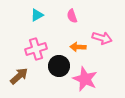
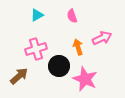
pink arrow: rotated 42 degrees counterclockwise
orange arrow: rotated 70 degrees clockwise
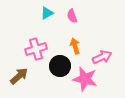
cyan triangle: moved 10 px right, 2 px up
pink arrow: moved 19 px down
orange arrow: moved 3 px left, 1 px up
black circle: moved 1 px right
pink star: rotated 10 degrees counterclockwise
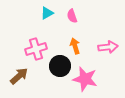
pink arrow: moved 6 px right, 10 px up; rotated 18 degrees clockwise
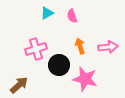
orange arrow: moved 5 px right
black circle: moved 1 px left, 1 px up
brown arrow: moved 9 px down
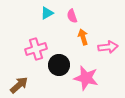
orange arrow: moved 3 px right, 9 px up
pink star: moved 1 px right, 1 px up
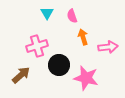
cyan triangle: rotated 32 degrees counterclockwise
pink cross: moved 1 px right, 3 px up
brown arrow: moved 2 px right, 10 px up
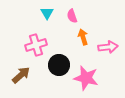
pink cross: moved 1 px left, 1 px up
